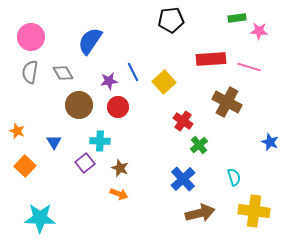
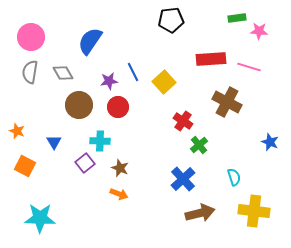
orange square: rotated 15 degrees counterclockwise
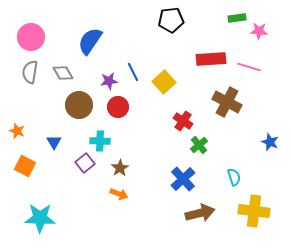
brown star: rotated 18 degrees clockwise
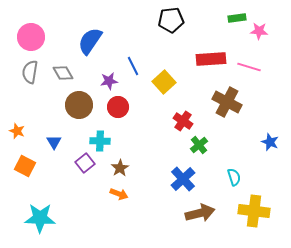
blue line: moved 6 px up
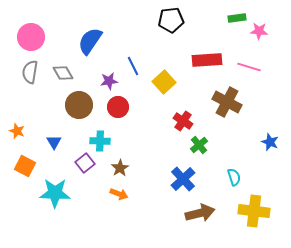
red rectangle: moved 4 px left, 1 px down
cyan star: moved 15 px right, 25 px up
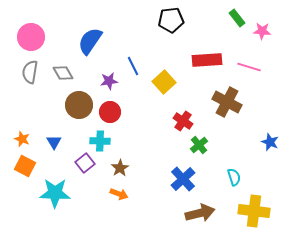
green rectangle: rotated 60 degrees clockwise
pink star: moved 3 px right
red circle: moved 8 px left, 5 px down
orange star: moved 5 px right, 8 px down
